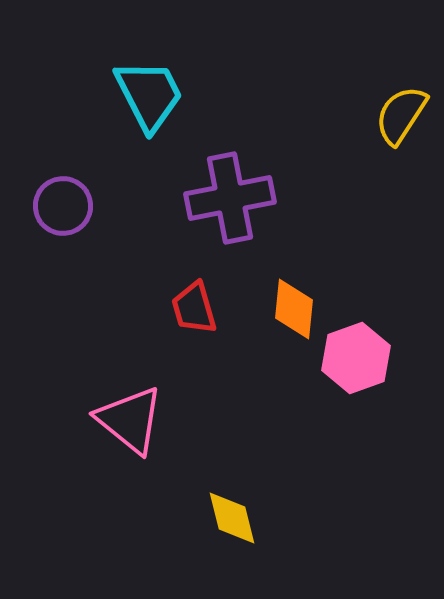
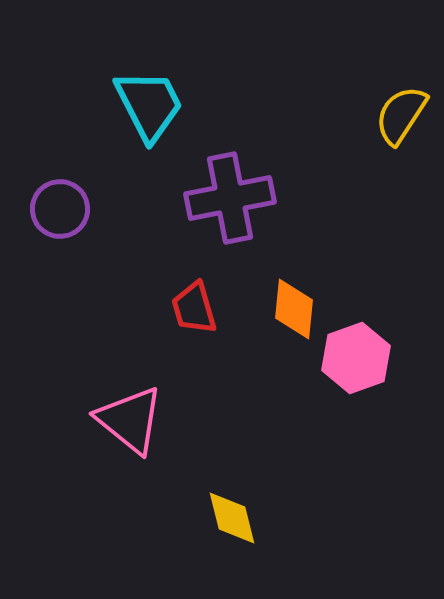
cyan trapezoid: moved 10 px down
purple circle: moved 3 px left, 3 px down
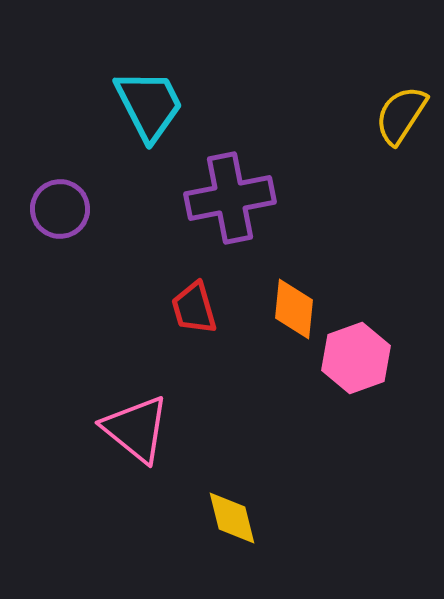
pink triangle: moved 6 px right, 9 px down
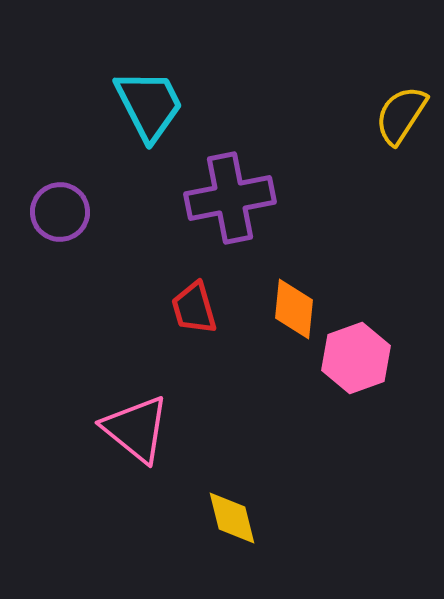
purple circle: moved 3 px down
